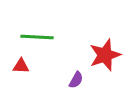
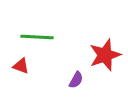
red triangle: rotated 18 degrees clockwise
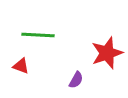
green line: moved 1 px right, 2 px up
red star: moved 2 px right, 2 px up
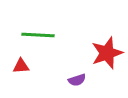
red triangle: rotated 24 degrees counterclockwise
purple semicircle: moved 1 px right; rotated 42 degrees clockwise
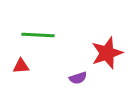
purple semicircle: moved 1 px right, 2 px up
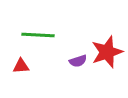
red star: moved 1 px up
purple semicircle: moved 17 px up
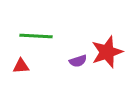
green line: moved 2 px left, 1 px down
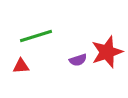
green line: rotated 20 degrees counterclockwise
purple semicircle: moved 1 px up
